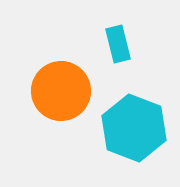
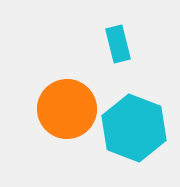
orange circle: moved 6 px right, 18 px down
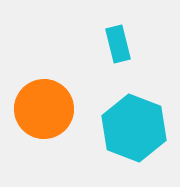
orange circle: moved 23 px left
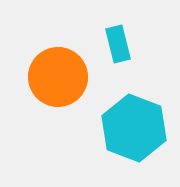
orange circle: moved 14 px right, 32 px up
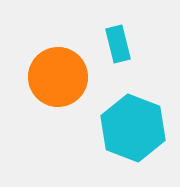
cyan hexagon: moved 1 px left
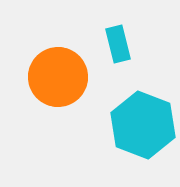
cyan hexagon: moved 10 px right, 3 px up
